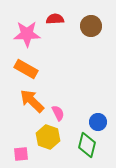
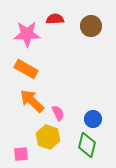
blue circle: moved 5 px left, 3 px up
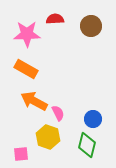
orange arrow: moved 2 px right; rotated 16 degrees counterclockwise
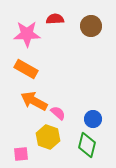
pink semicircle: rotated 21 degrees counterclockwise
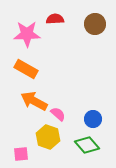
brown circle: moved 4 px right, 2 px up
pink semicircle: moved 1 px down
green diamond: rotated 55 degrees counterclockwise
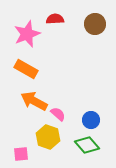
pink star: rotated 20 degrees counterclockwise
blue circle: moved 2 px left, 1 px down
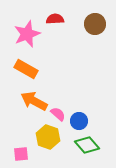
blue circle: moved 12 px left, 1 px down
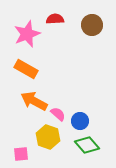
brown circle: moved 3 px left, 1 px down
blue circle: moved 1 px right
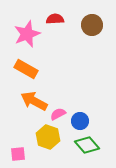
pink semicircle: rotated 70 degrees counterclockwise
pink square: moved 3 px left
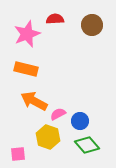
orange rectangle: rotated 15 degrees counterclockwise
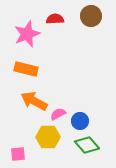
brown circle: moved 1 px left, 9 px up
yellow hexagon: rotated 20 degrees counterclockwise
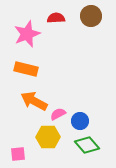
red semicircle: moved 1 px right, 1 px up
